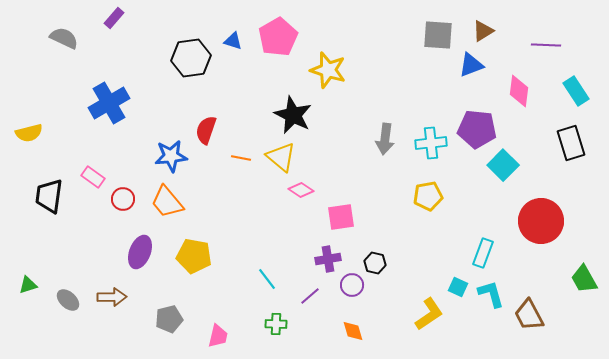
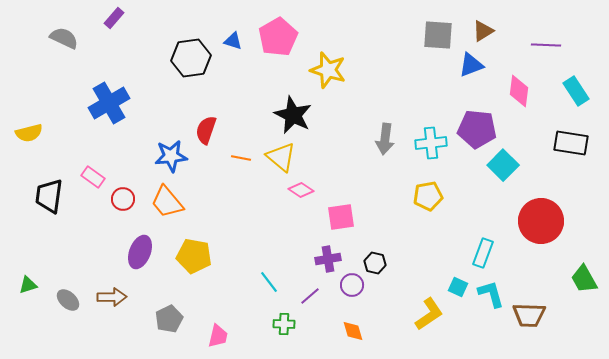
black rectangle at (571, 143): rotated 64 degrees counterclockwise
cyan line at (267, 279): moved 2 px right, 3 px down
brown trapezoid at (529, 315): rotated 60 degrees counterclockwise
gray pentagon at (169, 319): rotated 12 degrees counterclockwise
green cross at (276, 324): moved 8 px right
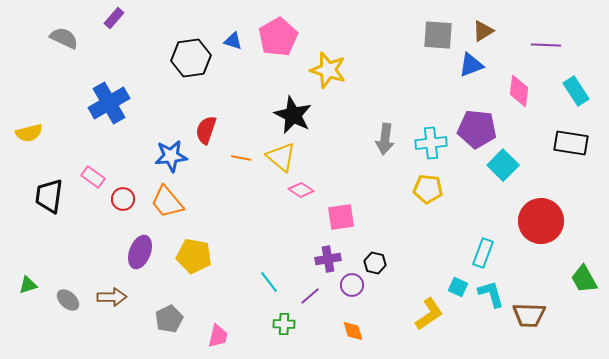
yellow pentagon at (428, 196): moved 7 px up; rotated 16 degrees clockwise
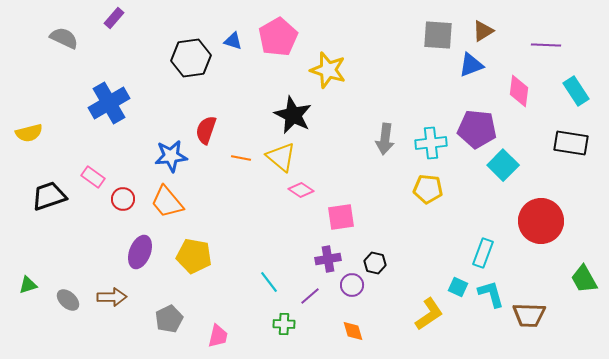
black trapezoid at (49, 196): rotated 63 degrees clockwise
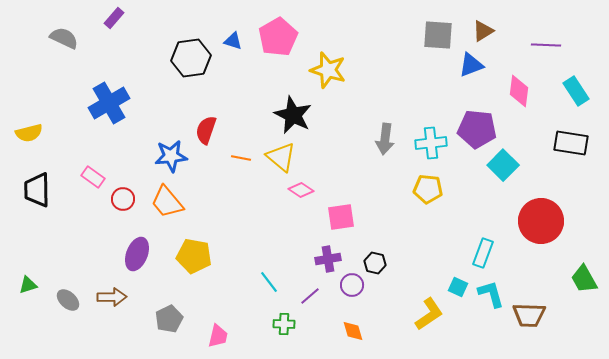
black trapezoid at (49, 196): moved 12 px left, 6 px up; rotated 72 degrees counterclockwise
purple ellipse at (140, 252): moved 3 px left, 2 px down
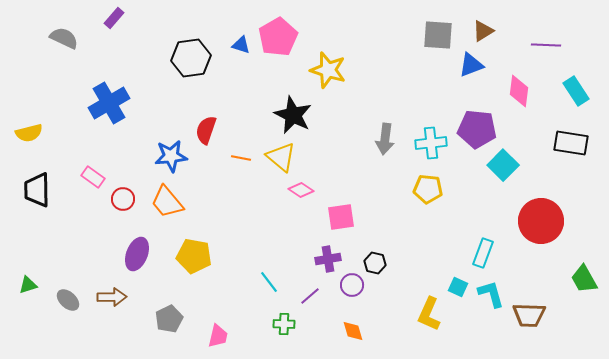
blue triangle at (233, 41): moved 8 px right, 4 px down
yellow L-shape at (429, 314): rotated 148 degrees clockwise
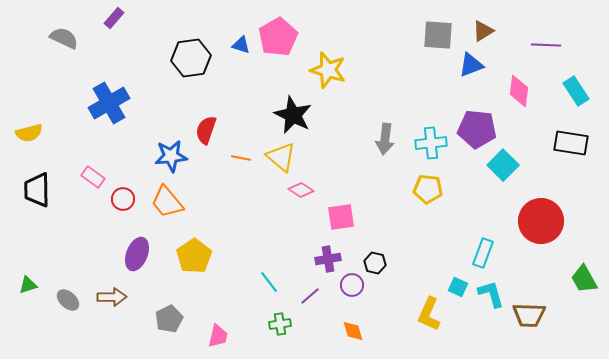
yellow pentagon at (194, 256): rotated 28 degrees clockwise
green cross at (284, 324): moved 4 px left; rotated 10 degrees counterclockwise
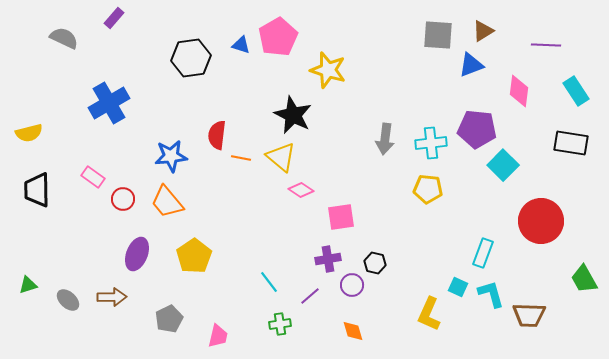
red semicircle at (206, 130): moved 11 px right, 5 px down; rotated 12 degrees counterclockwise
